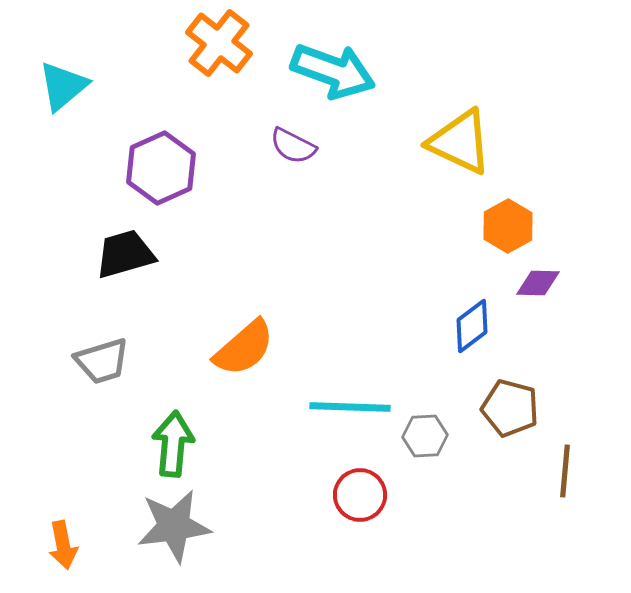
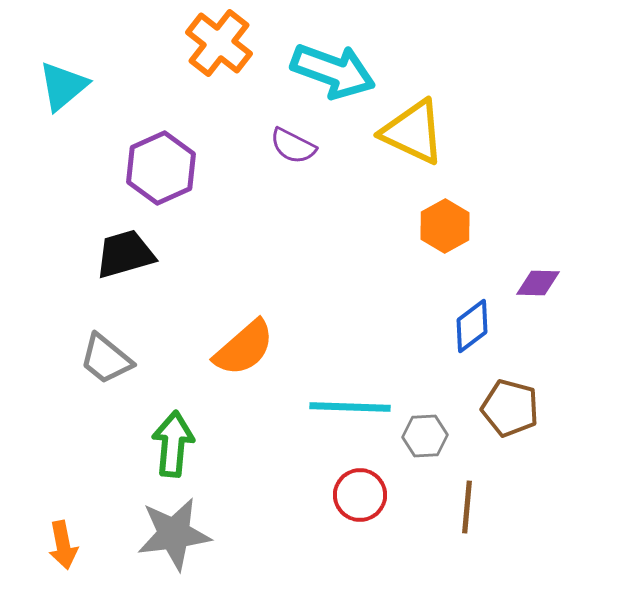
yellow triangle: moved 47 px left, 10 px up
orange hexagon: moved 63 px left
gray trapezoid: moved 4 px right, 2 px up; rotated 56 degrees clockwise
brown line: moved 98 px left, 36 px down
gray star: moved 8 px down
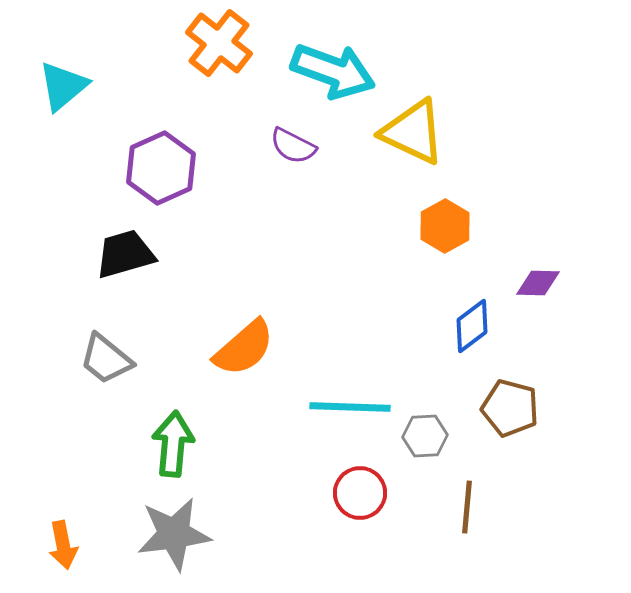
red circle: moved 2 px up
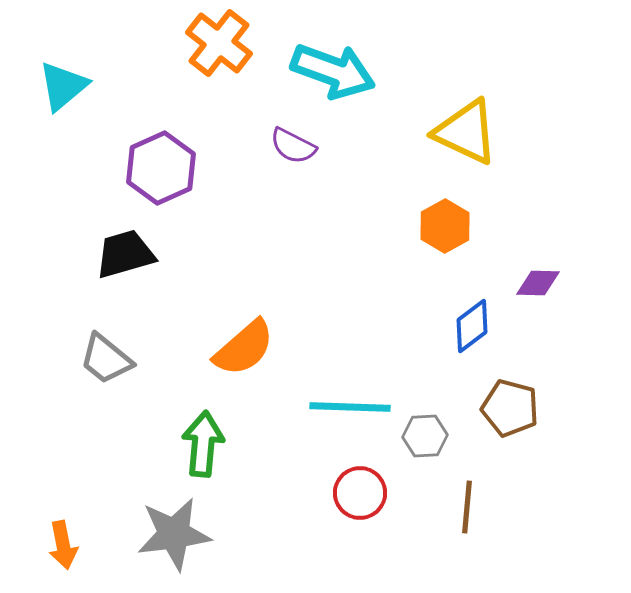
yellow triangle: moved 53 px right
green arrow: moved 30 px right
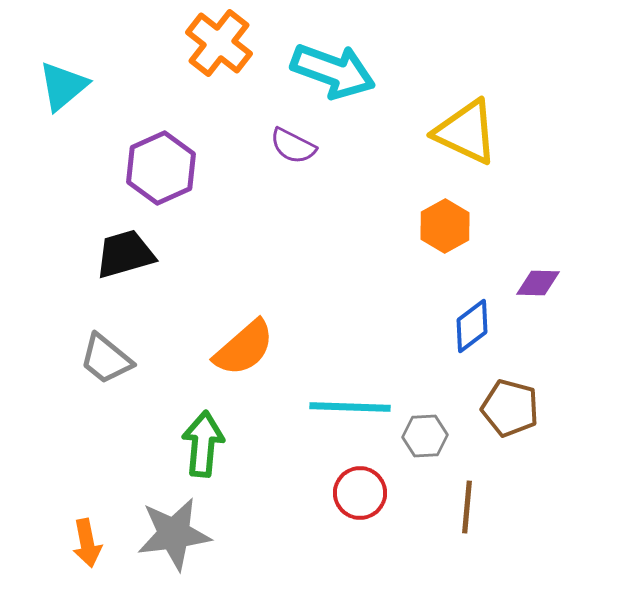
orange arrow: moved 24 px right, 2 px up
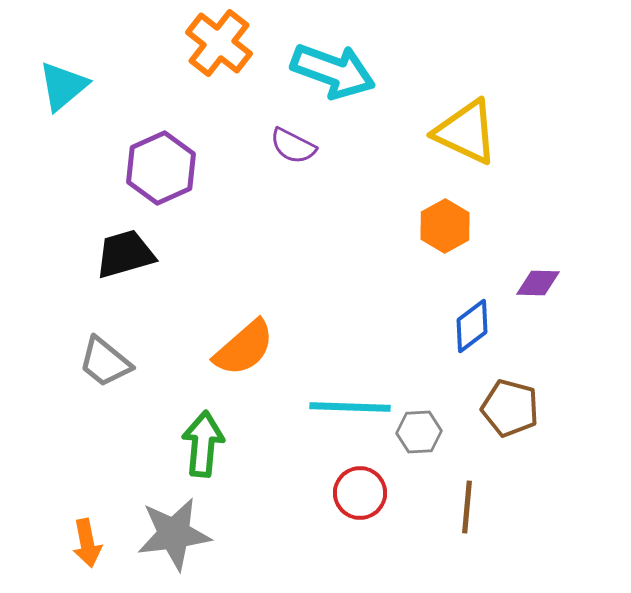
gray trapezoid: moved 1 px left, 3 px down
gray hexagon: moved 6 px left, 4 px up
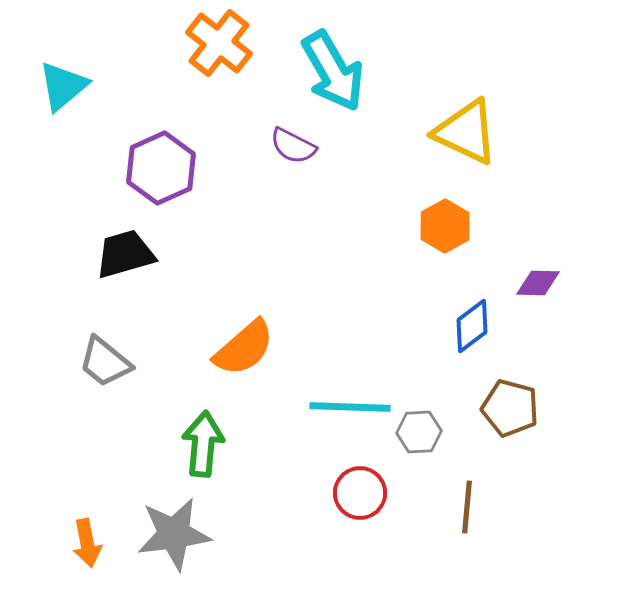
cyan arrow: rotated 40 degrees clockwise
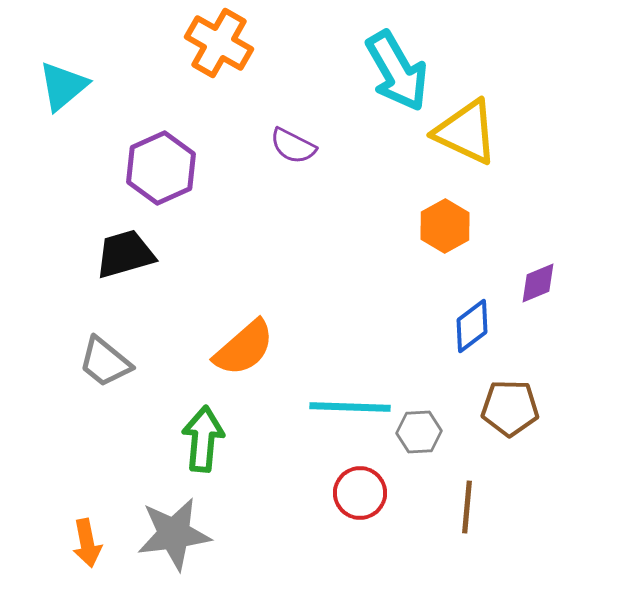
orange cross: rotated 8 degrees counterclockwise
cyan arrow: moved 64 px right
purple diamond: rotated 24 degrees counterclockwise
brown pentagon: rotated 14 degrees counterclockwise
green arrow: moved 5 px up
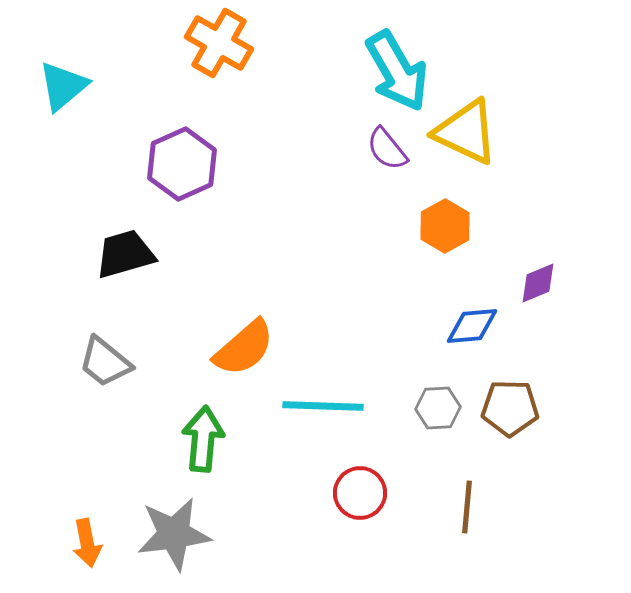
purple semicircle: moved 94 px right, 3 px down; rotated 24 degrees clockwise
purple hexagon: moved 21 px right, 4 px up
blue diamond: rotated 32 degrees clockwise
cyan line: moved 27 px left, 1 px up
gray hexagon: moved 19 px right, 24 px up
